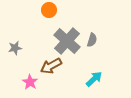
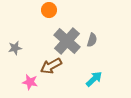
pink star: rotated 21 degrees counterclockwise
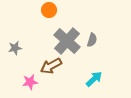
pink star: rotated 21 degrees counterclockwise
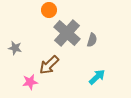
gray cross: moved 8 px up
gray star: rotated 24 degrees clockwise
brown arrow: moved 2 px left, 1 px up; rotated 15 degrees counterclockwise
cyan arrow: moved 3 px right, 2 px up
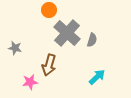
brown arrow: rotated 30 degrees counterclockwise
